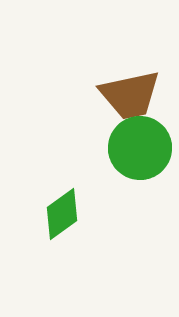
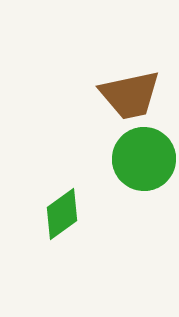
green circle: moved 4 px right, 11 px down
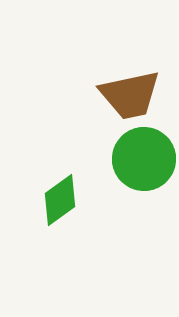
green diamond: moved 2 px left, 14 px up
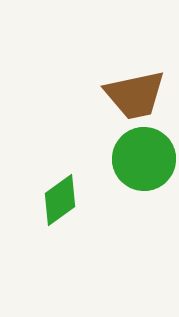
brown trapezoid: moved 5 px right
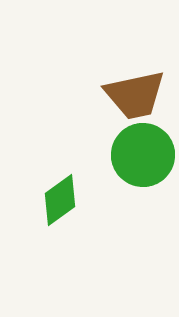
green circle: moved 1 px left, 4 px up
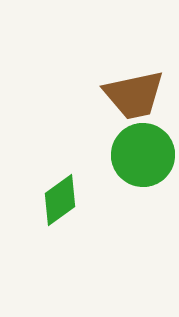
brown trapezoid: moved 1 px left
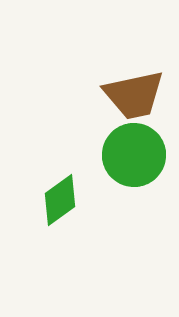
green circle: moved 9 px left
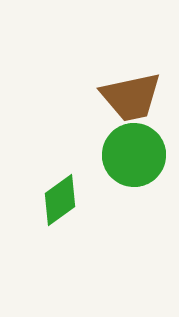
brown trapezoid: moved 3 px left, 2 px down
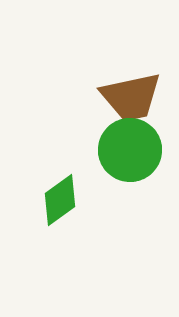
green circle: moved 4 px left, 5 px up
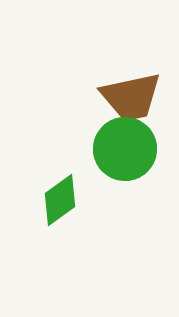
green circle: moved 5 px left, 1 px up
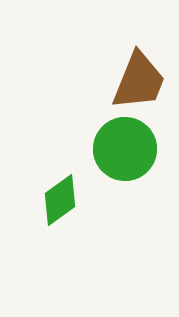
brown trapezoid: moved 8 px right, 16 px up; rotated 56 degrees counterclockwise
